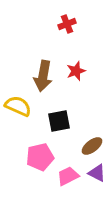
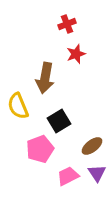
red star: moved 17 px up
brown arrow: moved 2 px right, 2 px down
yellow semicircle: rotated 136 degrees counterclockwise
black square: rotated 20 degrees counterclockwise
pink pentagon: moved 8 px up; rotated 8 degrees counterclockwise
purple triangle: rotated 30 degrees clockwise
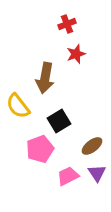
yellow semicircle: rotated 16 degrees counterclockwise
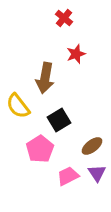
red cross: moved 3 px left, 6 px up; rotated 30 degrees counterclockwise
black square: moved 1 px up
pink pentagon: rotated 12 degrees counterclockwise
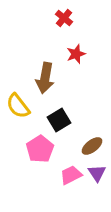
pink trapezoid: moved 3 px right, 1 px up
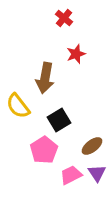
pink pentagon: moved 4 px right, 1 px down
